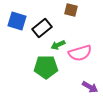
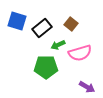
brown square: moved 14 px down; rotated 24 degrees clockwise
purple arrow: moved 3 px left
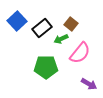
blue square: rotated 30 degrees clockwise
green arrow: moved 3 px right, 6 px up
pink semicircle: rotated 35 degrees counterclockwise
purple arrow: moved 2 px right, 3 px up
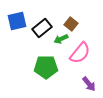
blue square: rotated 30 degrees clockwise
purple arrow: rotated 21 degrees clockwise
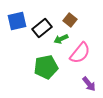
brown square: moved 1 px left, 4 px up
green pentagon: rotated 10 degrees counterclockwise
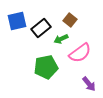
black rectangle: moved 1 px left
pink semicircle: rotated 15 degrees clockwise
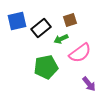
brown square: rotated 32 degrees clockwise
